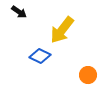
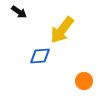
blue diamond: rotated 30 degrees counterclockwise
orange circle: moved 4 px left, 6 px down
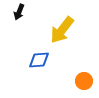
black arrow: rotated 77 degrees clockwise
blue diamond: moved 1 px left, 4 px down
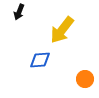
blue diamond: moved 1 px right
orange circle: moved 1 px right, 2 px up
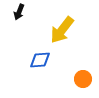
orange circle: moved 2 px left
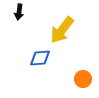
black arrow: rotated 14 degrees counterclockwise
blue diamond: moved 2 px up
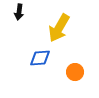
yellow arrow: moved 3 px left, 2 px up; rotated 8 degrees counterclockwise
orange circle: moved 8 px left, 7 px up
